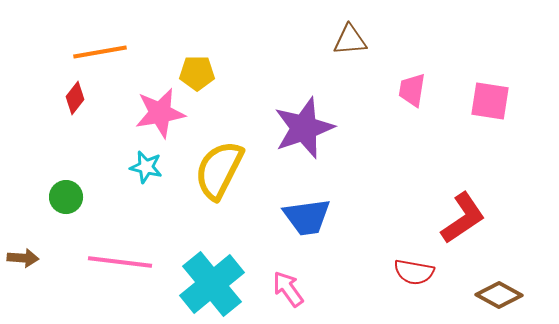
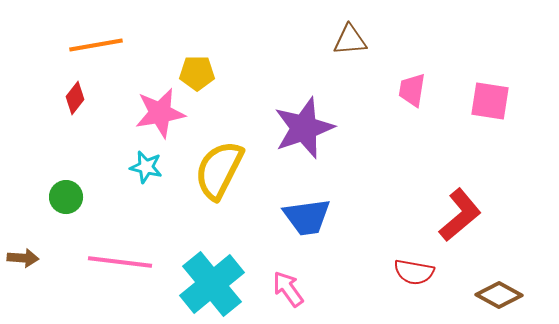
orange line: moved 4 px left, 7 px up
red L-shape: moved 3 px left, 3 px up; rotated 6 degrees counterclockwise
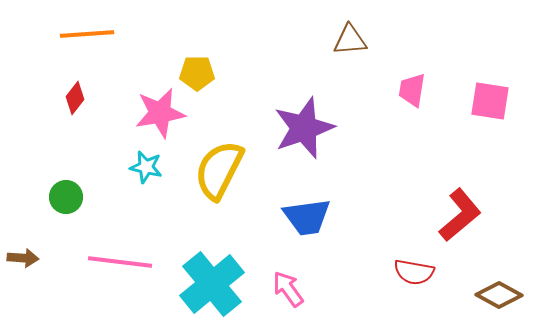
orange line: moved 9 px left, 11 px up; rotated 6 degrees clockwise
